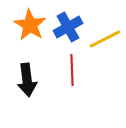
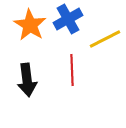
blue cross: moved 8 px up
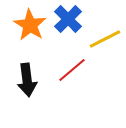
blue cross: rotated 16 degrees counterclockwise
red line: rotated 52 degrees clockwise
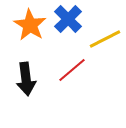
black arrow: moved 1 px left, 1 px up
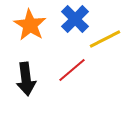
blue cross: moved 7 px right
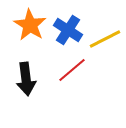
blue cross: moved 7 px left, 11 px down; rotated 12 degrees counterclockwise
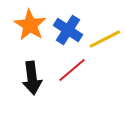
black arrow: moved 6 px right, 1 px up
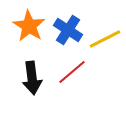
orange star: moved 1 px left, 1 px down
red line: moved 2 px down
